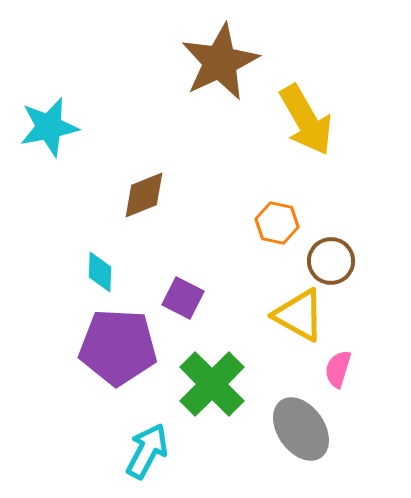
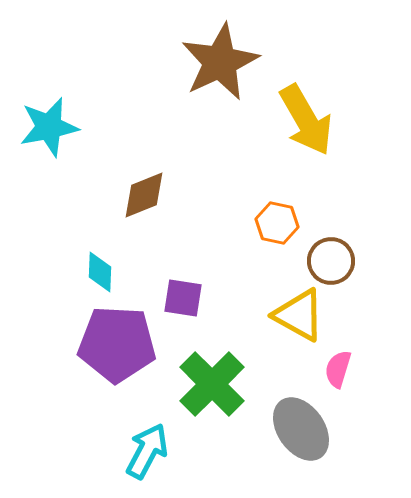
purple square: rotated 18 degrees counterclockwise
purple pentagon: moved 1 px left, 3 px up
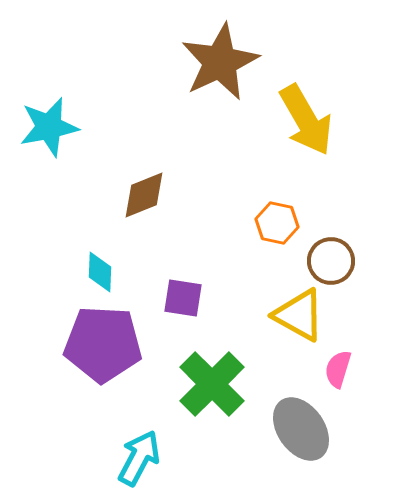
purple pentagon: moved 14 px left
cyan arrow: moved 8 px left, 7 px down
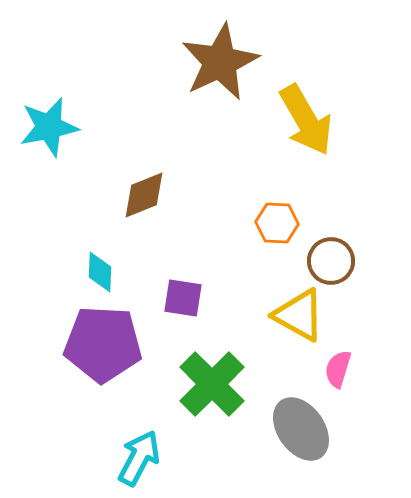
orange hexagon: rotated 9 degrees counterclockwise
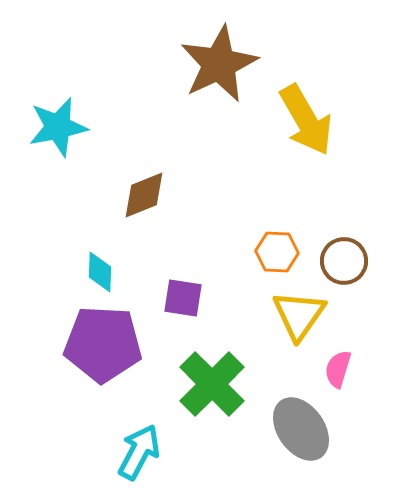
brown star: moved 1 px left, 2 px down
cyan star: moved 9 px right
orange hexagon: moved 29 px down
brown circle: moved 13 px right
yellow triangle: rotated 36 degrees clockwise
cyan arrow: moved 6 px up
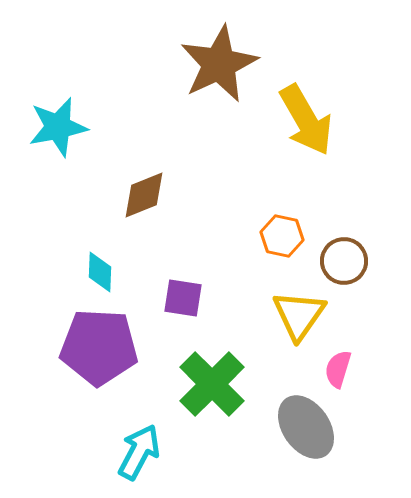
orange hexagon: moved 5 px right, 16 px up; rotated 9 degrees clockwise
purple pentagon: moved 4 px left, 3 px down
gray ellipse: moved 5 px right, 2 px up
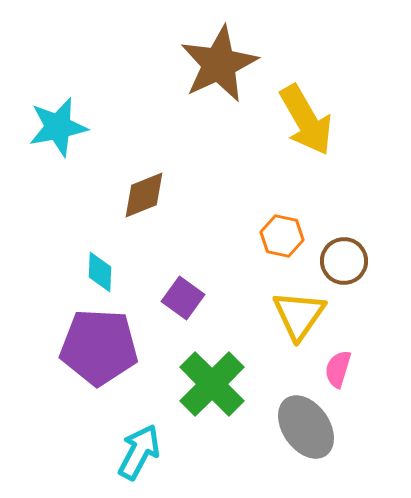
purple square: rotated 27 degrees clockwise
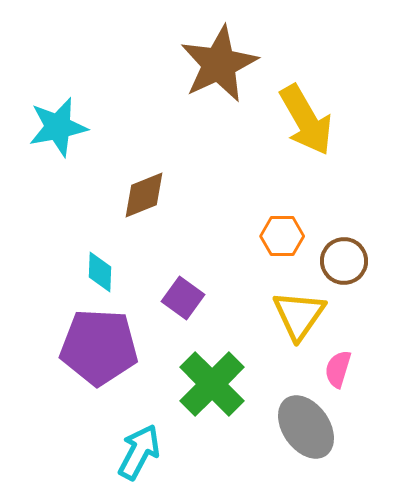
orange hexagon: rotated 12 degrees counterclockwise
